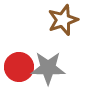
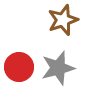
gray star: moved 10 px right; rotated 16 degrees counterclockwise
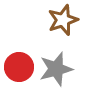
gray star: moved 2 px left, 1 px down
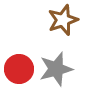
red circle: moved 2 px down
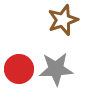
gray star: rotated 12 degrees clockwise
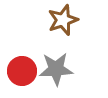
red circle: moved 3 px right, 2 px down
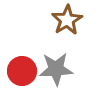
brown star: moved 4 px right; rotated 12 degrees counterclockwise
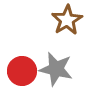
gray star: rotated 16 degrees clockwise
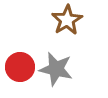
red circle: moved 2 px left, 4 px up
